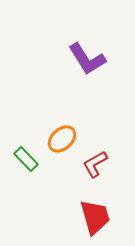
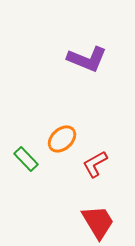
purple L-shape: rotated 36 degrees counterclockwise
red trapezoid: moved 3 px right, 5 px down; rotated 15 degrees counterclockwise
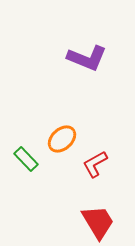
purple L-shape: moved 1 px up
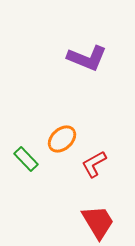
red L-shape: moved 1 px left
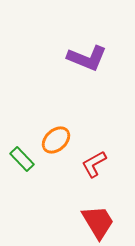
orange ellipse: moved 6 px left, 1 px down
green rectangle: moved 4 px left
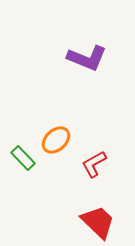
green rectangle: moved 1 px right, 1 px up
red trapezoid: rotated 15 degrees counterclockwise
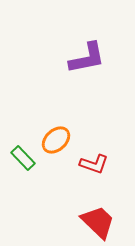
purple L-shape: rotated 33 degrees counterclockwise
red L-shape: rotated 132 degrees counterclockwise
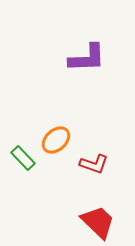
purple L-shape: rotated 9 degrees clockwise
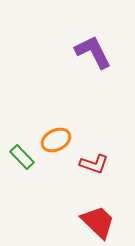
purple L-shape: moved 6 px right, 6 px up; rotated 114 degrees counterclockwise
orange ellipse: rotated 16 degrees clockwise
green rectangle: moved 1 px left, 1 px up
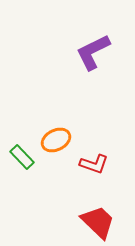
purple L-shape: rotated 90 degrees counterclockwise
